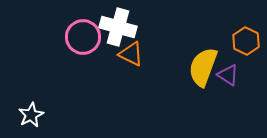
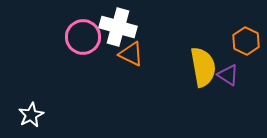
yellow semicircle: rotated 150 degrees clockwise
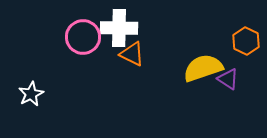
white cross: moved 1 px right, 1 px down; rotated 15 degrees counterclockwise
orange triangle: moved 1 px right
yellow semicircle: moved 1 px down; rotated 99 degrees counterclockwise
purple triangle: moved 4 px down
white star: moved 21 px up
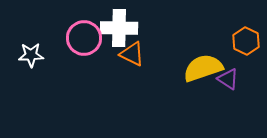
pink circle: moved 1 px right, 1 px down
white star: moved 39 px up; rotated 25 degrees clockwise
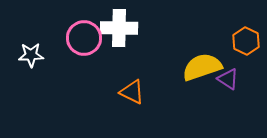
orange triangle: moved 38 px down
yellow semicircle: moved 1 px left, 1 px up
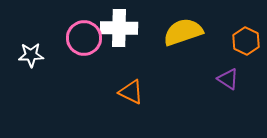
yellow semicircle: moved 19 px left, 35 px up
orange triangle: moved 1 px left
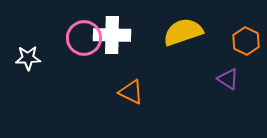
white cross: moved 7 px left, 7 px down
white star: moved 3 px left, 3 px down
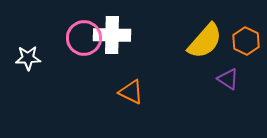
yellow semicircle: moved 22 px right, 9 px down; rotated 150 degrees clockwise
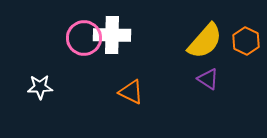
white star: moved 12 px right, 29 px down
purple triangle: moved 20 px left
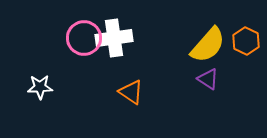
white cross: moved 2 px right, 3 px down; rotated 9 degrees counterclockwise
yellow semicircle: moved 3 px right, 4 px down
orange triangle: rotated 8 degrees clockwise
